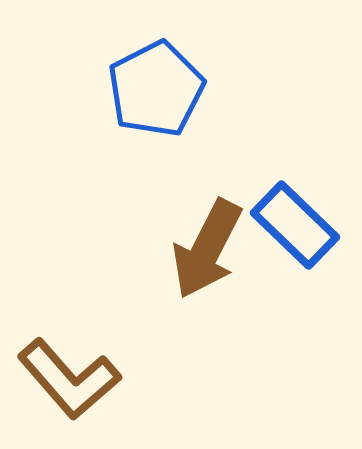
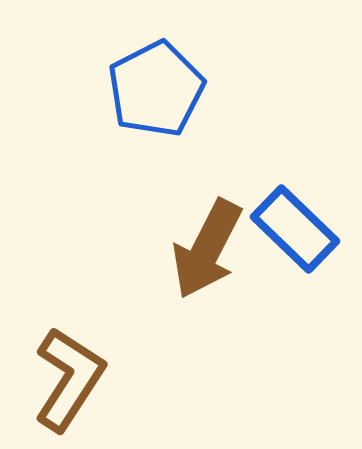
blue rectangle: moved 4 px down
brown L-shape: rotated 106 degrees counterclockwise
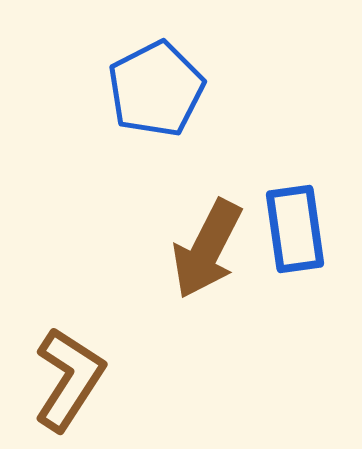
blue rectangle: rotated 38 degrees clockwise
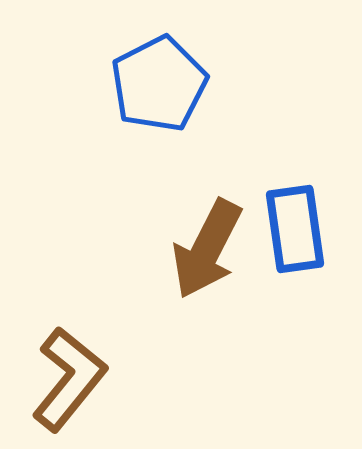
blue pentagon: moved 3 px right, 5 px up
brown L-shape: rotated 6 degrees clockwise
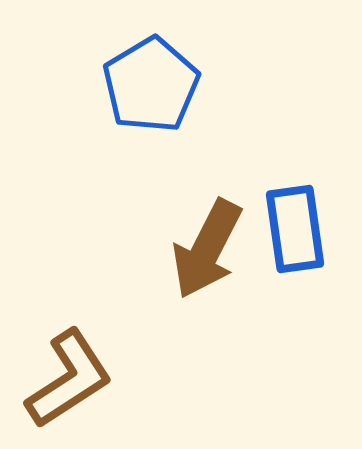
blue pentagon: moved 8 px left, 1 px down; rotated 4 degrees counterclockwise
brown L-shape: rotated 18 degrees clockwise
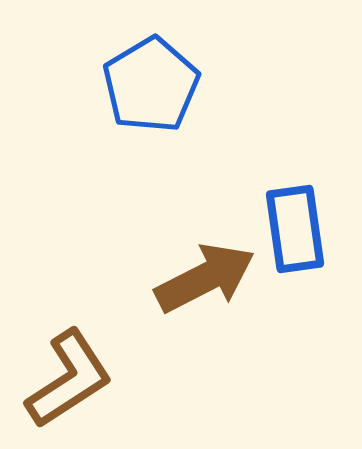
brown arrow: moved 2 px left, 29 px down; rotated 144 degrees counterclockwise
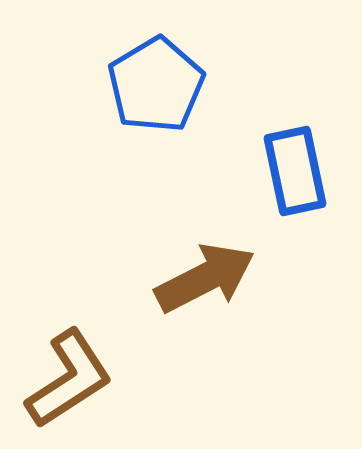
blue pentagon: moved 5 px right
blue rectangle: moved 58 px up; rotated 4 degrees counterclockwise
